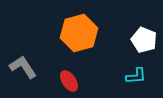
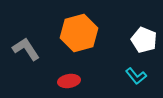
gray L-shape: moved 3 px right, 18 px up
cyan L-shape: rotated 55 degrees clockwise
red ellipse: rotated 65 degrees counterclockwise
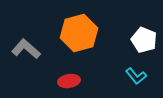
gray L-shape: rotated 16 degrees counterclockwise
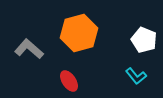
gray L-shape: moved 3 px right
red ellipse: rotated 65 degrees clockwise
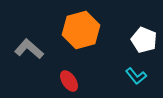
orange hexagon: moved 2 px right, 3 px up
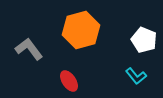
gray L-shape: rotated 12 degrees clockwise
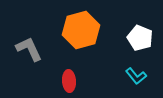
white pentagon: moved 4 px left, 2 px up
gray L-shape: rotated 12 degrees clockwise
red ellipse: rotated 30 degrees clockwise
